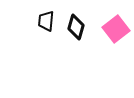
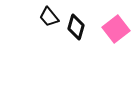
black trapezoid: moved 3 px right, 4 px up; rotated 45 degrees counterclockwise
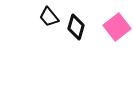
pink square: moved 1 px right, 2 px up
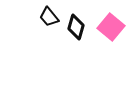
pink square: moved 6 px left; rotated 12 degrees counterclockwise
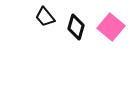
black trapezoid: moved 4 px left
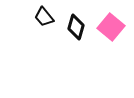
black trapezoid: moved 1 px left
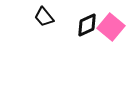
black diamond: moved 11 px right, 2 px up; rotated 50 degrees clockwise
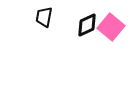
black trapezoid: rotated 50 degrees clockwise
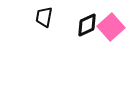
pink square: rotated 8 degrees clockwise
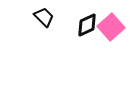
black trapezoid: rotated 125 degrees clockwise
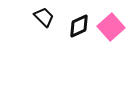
black diamond: moved 8 px left, 1 px down
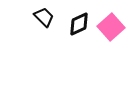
black diamond: moved 2 px up
